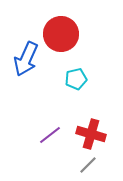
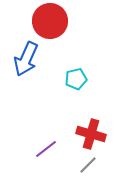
red circle: moved 11 px left, 13 px up
purple line: moved 4 px left, 14 px down
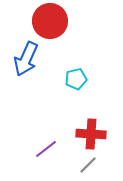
red cross: rotated 12 degrees counterclockwise
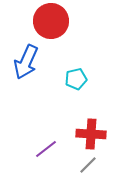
red circle: moved 1 px right
blue arrow: moved 3 px down
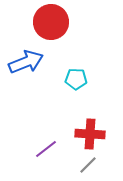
red circle: moved 1 px down
blue arrow: rotated 136 degrees counterclockwise
cyan pentagon: rotated 15 degrees clockwise
red cross: moved 1 px left
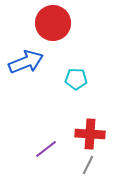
red circle: moved 2 px right, 1 px down
gray line: rotated 18 degrees counterclockwise
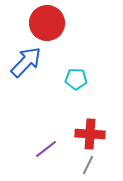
red circle: moved 6 px left
blue arrow: rotated 24 degrees counterclockwise
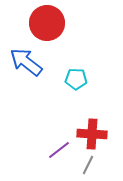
blue arrow: rotated 96 degrees counterclockwise
red cross: moved 2 px right
purple line: moved 13 px right, 1 px down
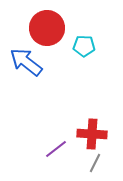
red circle: moved 5 px down
cyan pentagon: moved 8 px right, 33 px up
purple line: moved 3 px left, 1 px up
gray line: moved 7 px right, 2 px up
